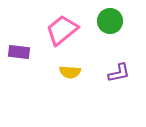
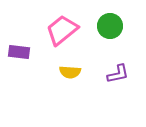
green circle: moved 5 px down
purple L-shape: moved 1 px left, 1 px down
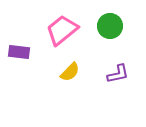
yellow semicircle: rotated 50 degrees counterclockwise
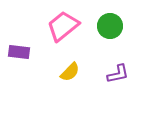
pink trapezoid: moved 1 px right, 4 px up
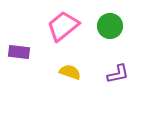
yellow semicircle: rotated 115 degrees counterclockwise
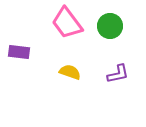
pink trapezoid: moved 4 px right, 3 px up; rotated 88 degrees counterclockwise
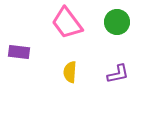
green circle: moved 7 px right, 4 px up
yellow semicircle: rotated 105 degrees counterclockwise
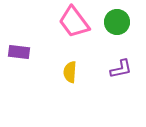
pink trapezoid: moved 7 px right, 1 px up
purple L-shape: moved 3 px right, 5 px up
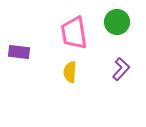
pink trapezoid: moved 11 px down; rotated 28 degrees clockwise
purple L-shape: rotated 35 degrees counterclockwise
